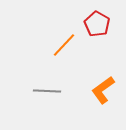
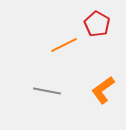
orange line: rotated 20 degrees clockwise
gray line: rotated 8 degrees clockwise
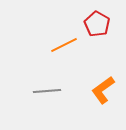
gray line: rotated 16 degrees counterclockwise
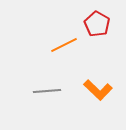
orange L-shape: moved 5 px left; rotated 100 degrees counterclockwise
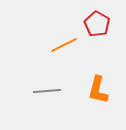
orange L-shape: rotated 60 degrees clockwise
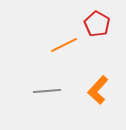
orange L-shape: rotated 28 degrees clockwise
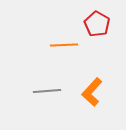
orange line: rotated 24 degrees clockwise
orange L-shape: moved 6 px left, 2 px down
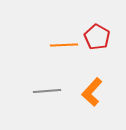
red pentagon: moved 13 px down
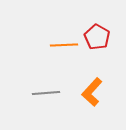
gray line: moved 1 px left, 2 px down
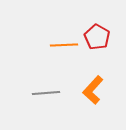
orange L-shape: moved 1 px right, 2 px up
